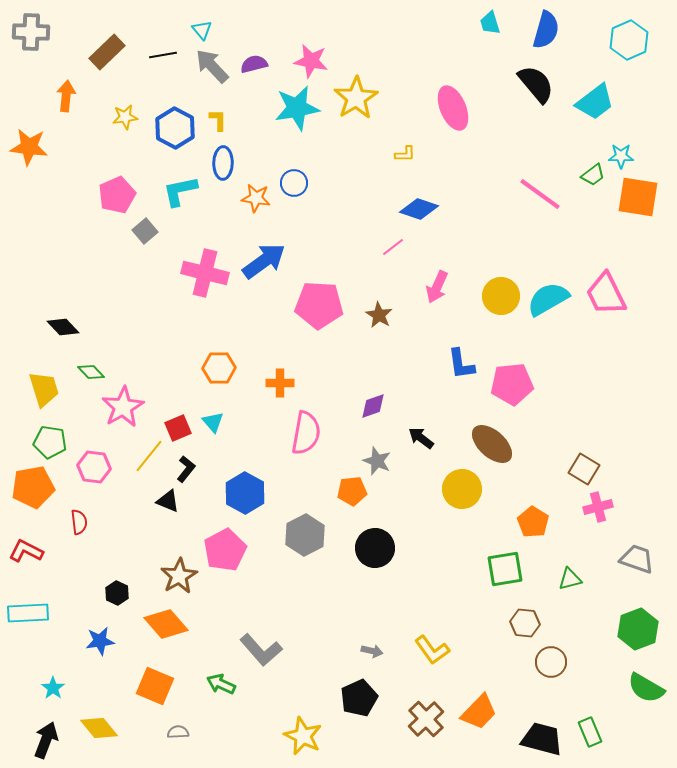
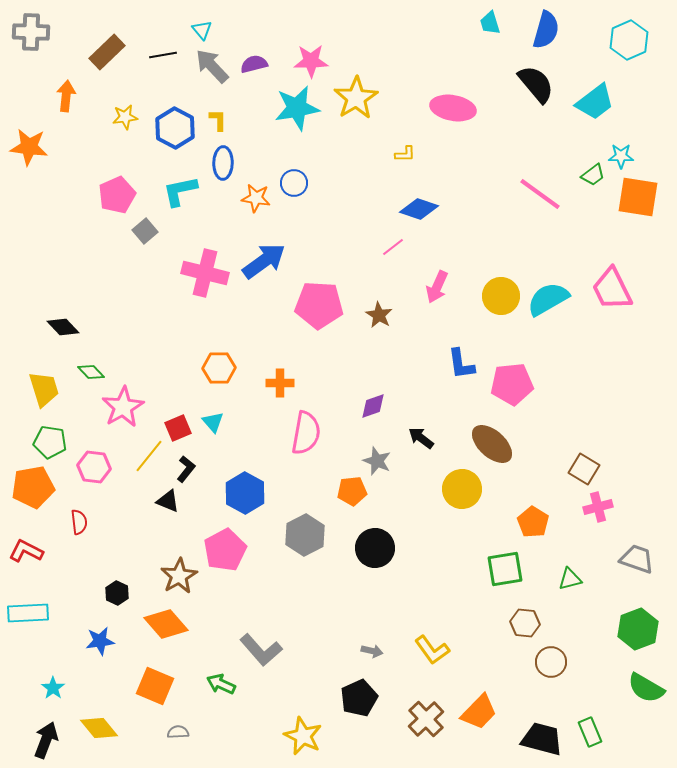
pink star at (311, 61): rotated 12 degrees counterclockwise
pink ellipse at (453, 108): rotated 57 degrees counterclockwise
pink trapezoid at (606, 294): moved 6 px right, 5 px up
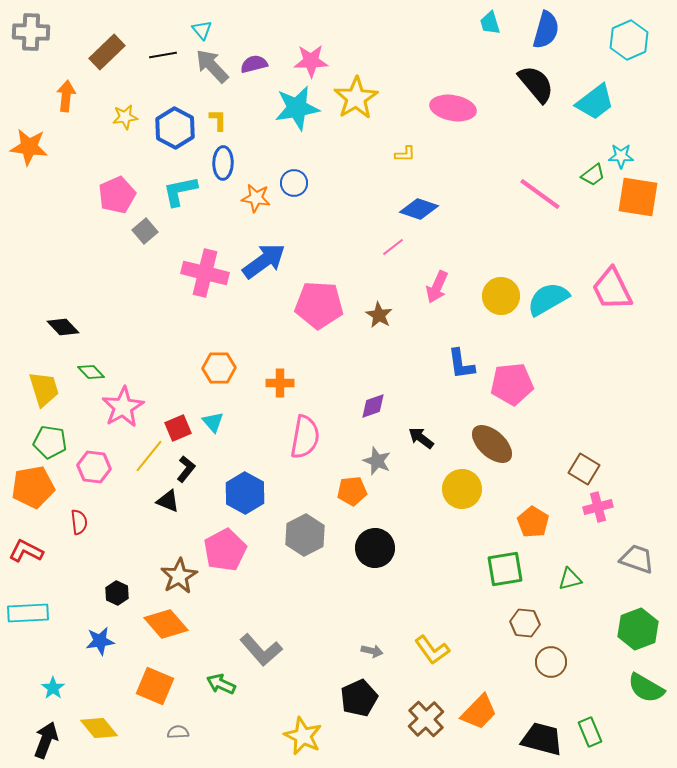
pink semicircle at (306, 433): moved 1 px left, 4 px down
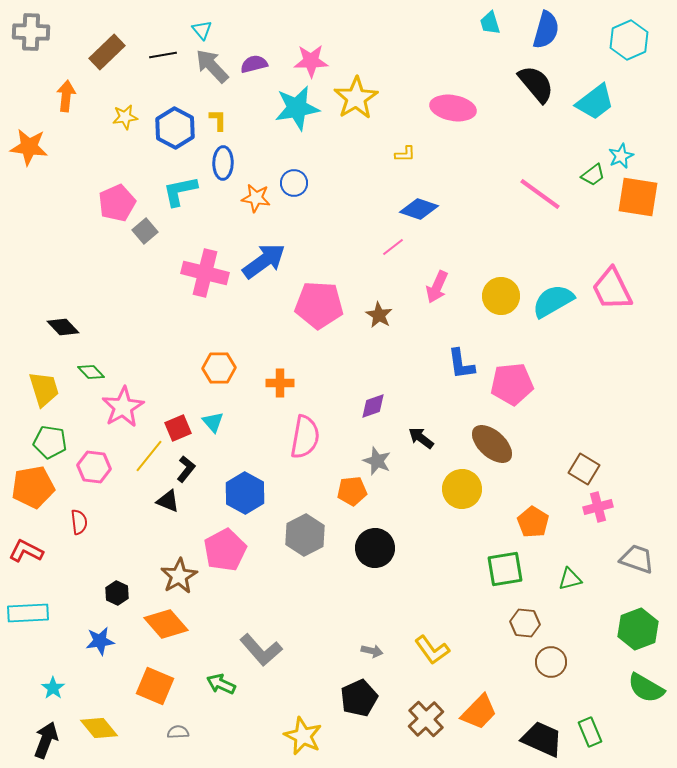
cyan star at (621, 156): rotated 25 degrees counterclockwise
pink pentagon at (117, 195): moved 8 px down
cyan semicircle at (548, 299): moved 5 px right, 2 px down
black trapezoid at (542, 739): rotated 9 degrees clockwise
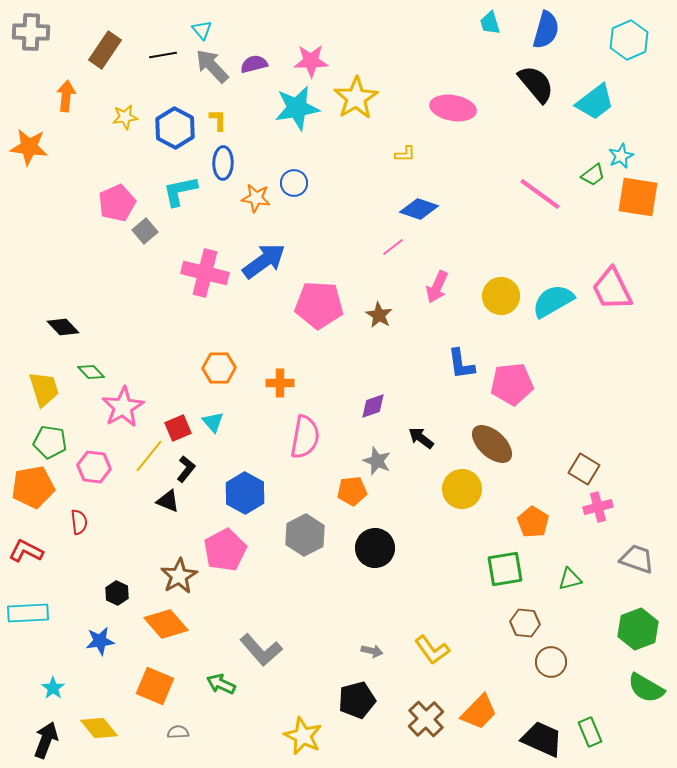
brown rectangle at (107, 52): moved 2 px left, 2 px up; rotated 12 degrees counterclockwise
black pentagon at (359, 698): moved 2 px left, 2 px down; rotated 9 degrees clockwise
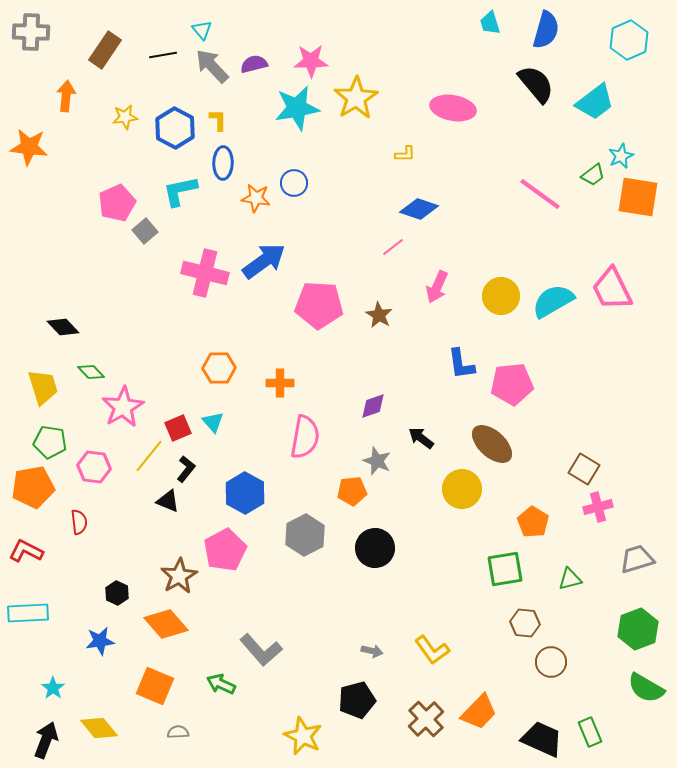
yellow trapezoid at (44, 389): moved 1 px left, 2 px up
gray trapezoid at (637, 559): rotated 36 degrees counterclockwise
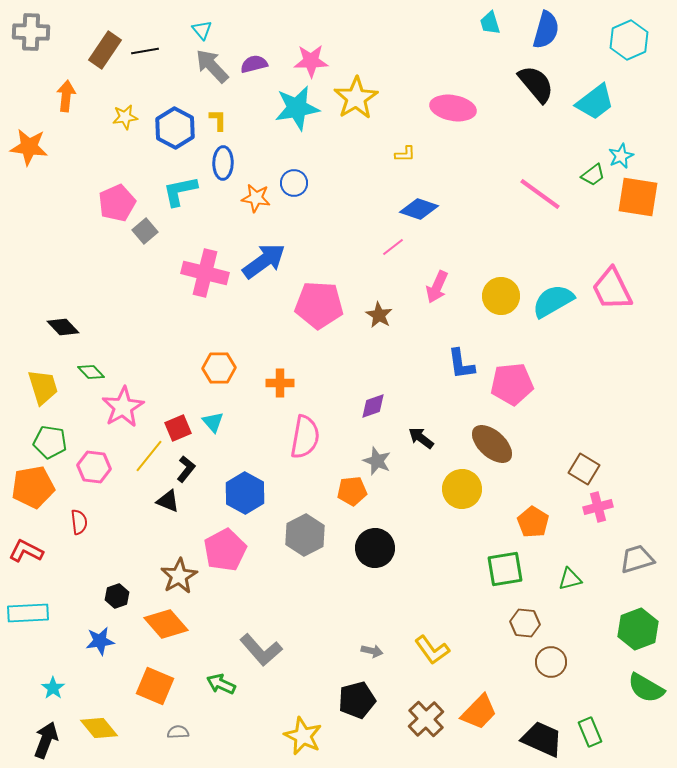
black line at (163, 55): moved 18 px left, 4 px up
black hexagon at (117, 593): moved 3 px down; rotated 15 degrees clockwise
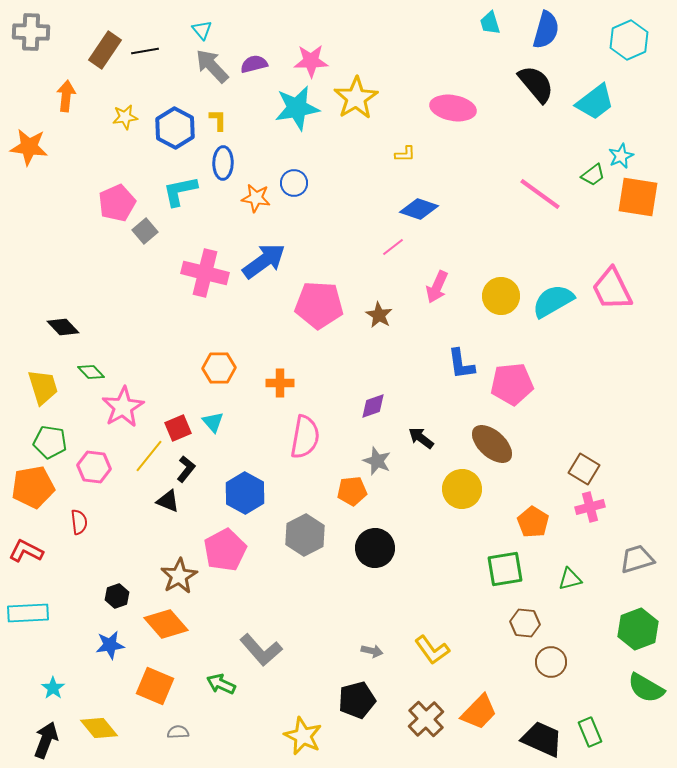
pink cross at (598, 507): moved 8 px left
blue star at (100, 641): moved 10 px right, 4 px down
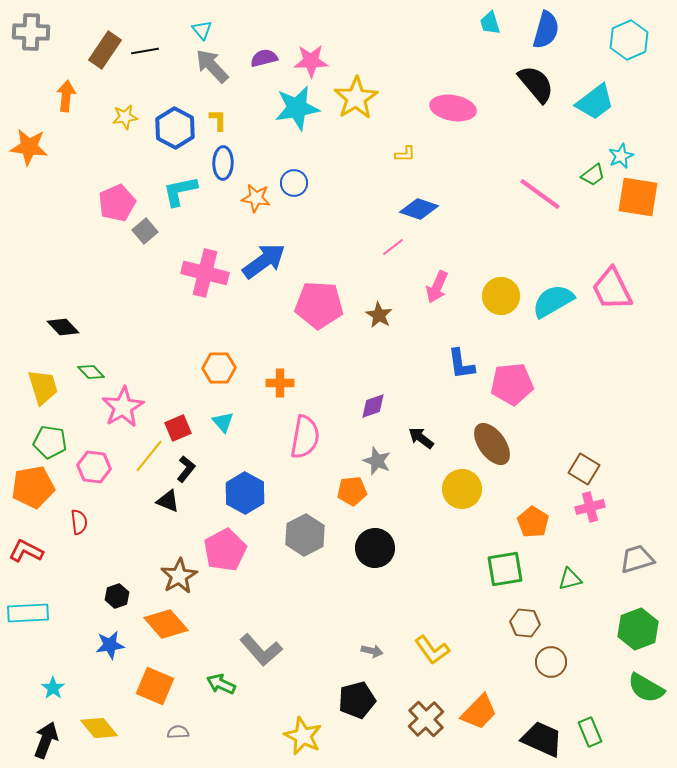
purple semicircle at (254, 64): moved 10 px right, 6 px up
cyan triangle at (213, 422): moved 10 px right
brown ellipse at (492, 444): rotated 12 degrees clockwise
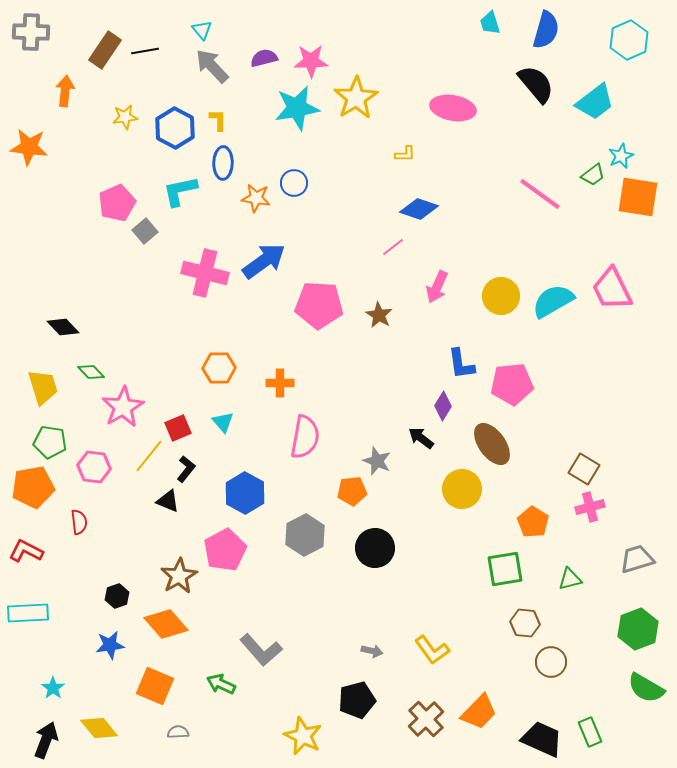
orange arrow at (66, 96): moved 1 px left, 5 px up
purple diamond at (373, 406): moved 70 px right; rotated 40 degrees counterclockwise
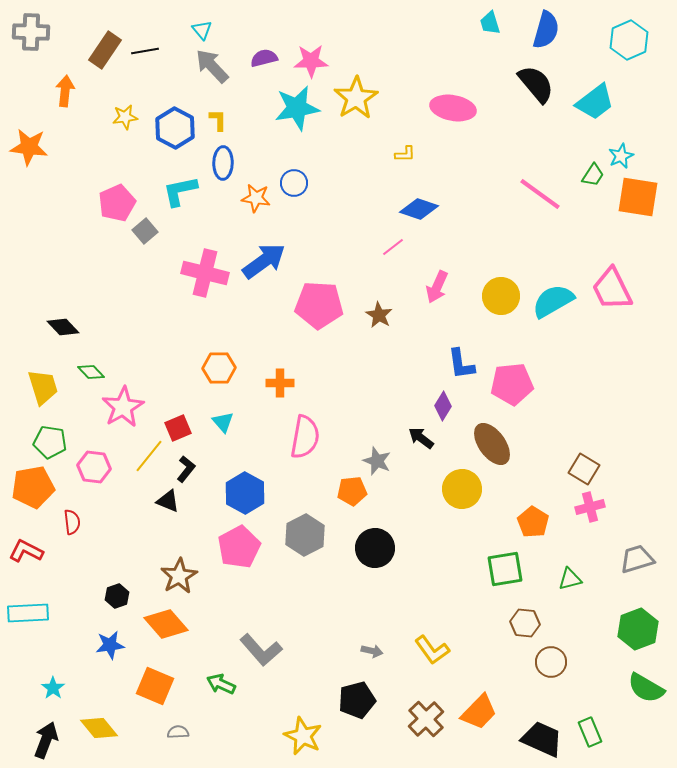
green trapezoid at (593, 175): rotated 20 degrees counterclockwise
red semicircle at (79, 522): moved 7 px left
pink pentagon at (225, 550): moved 14 px right, 3 px up
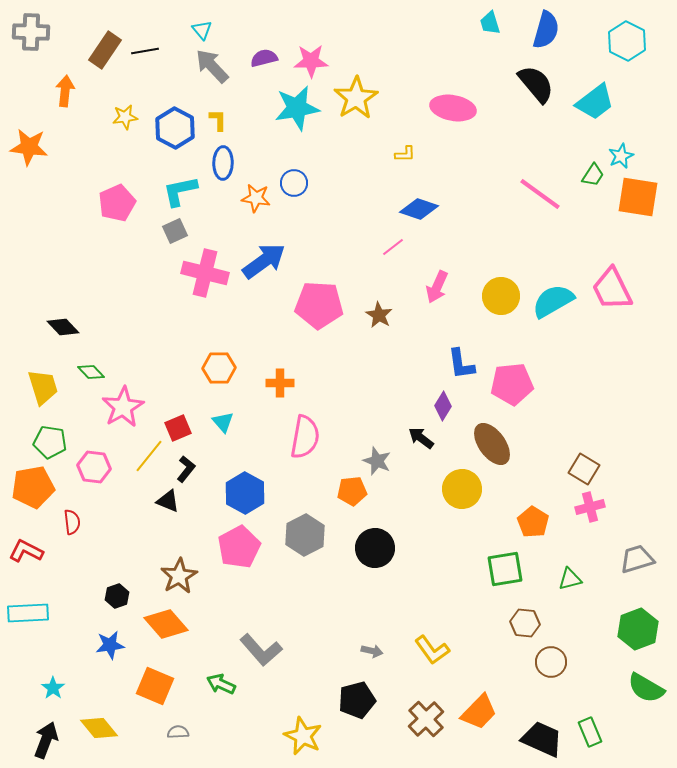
cyan hexagon at (629, 40): moved 2 px left, 1 px down; rotated 9 degrees counterclockwise
gray square at (145, 231): moved 30 px right; rotated 15 degrees clockwise
